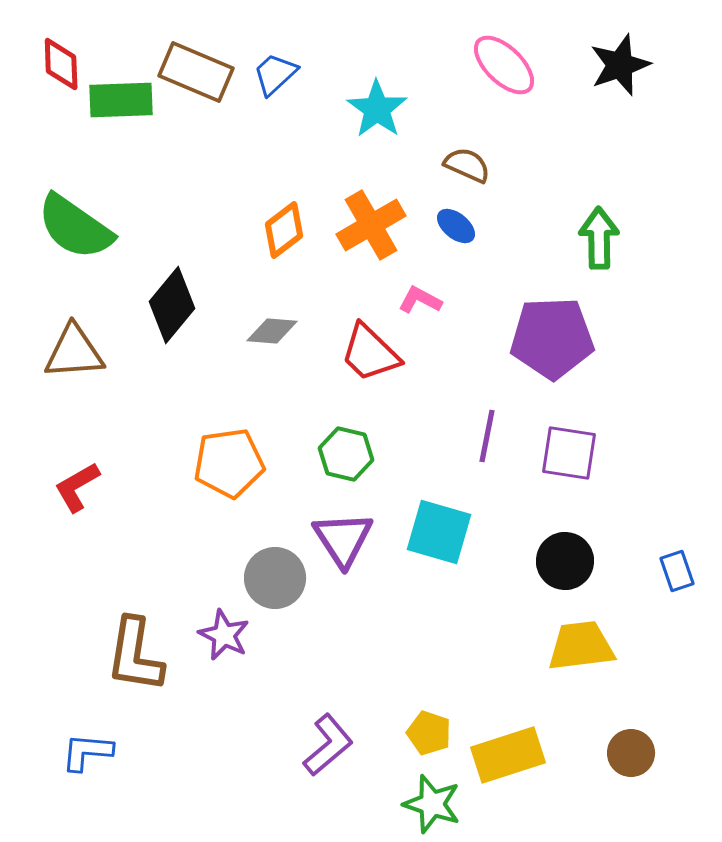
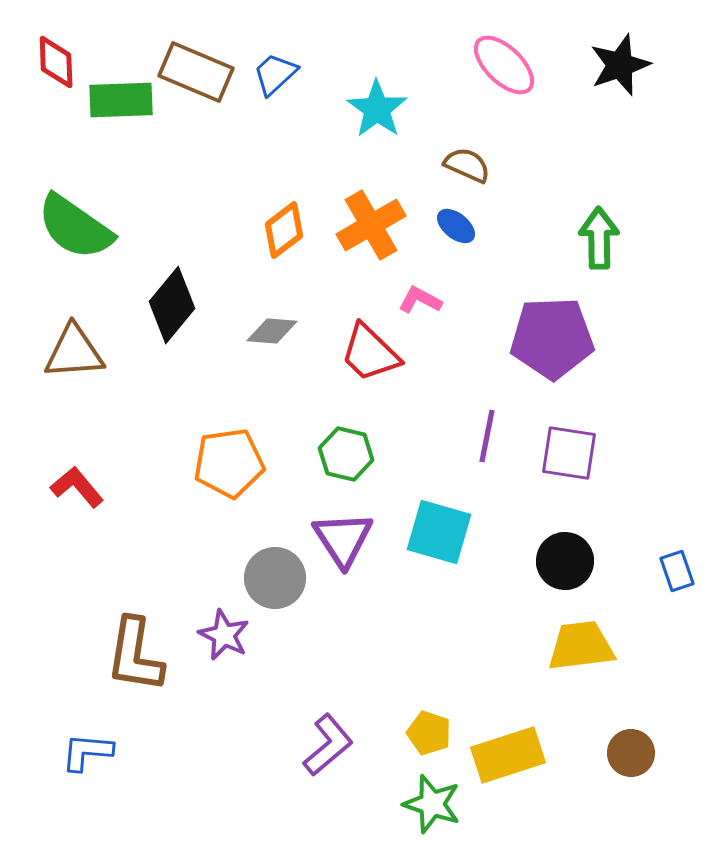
red diamond: moved 5 px left, 2 px up
red L-shape: rotated 80 degrees clockwise
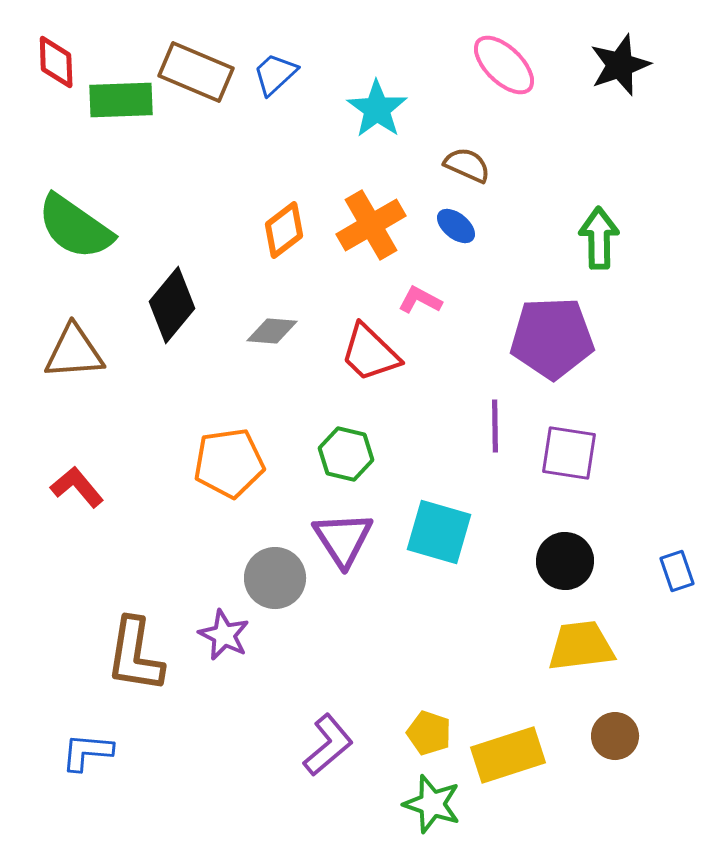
purple line: moved 8 px right, 10 px up; rotated 12 degrees counterclockwise
brown circle: moved 16 px left, 17 px up
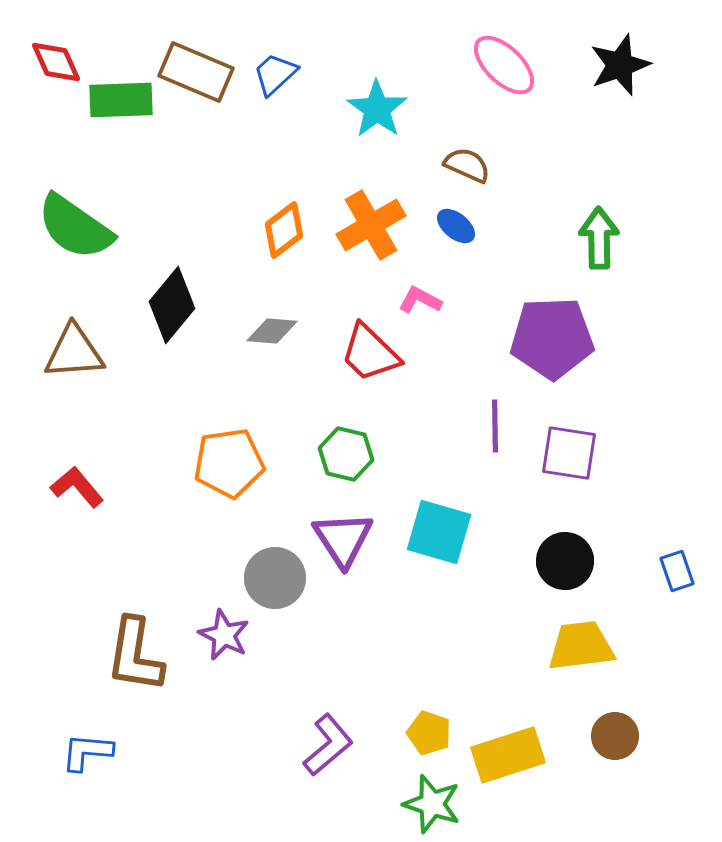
red diamond: rotated 22 degrees counterclockwise
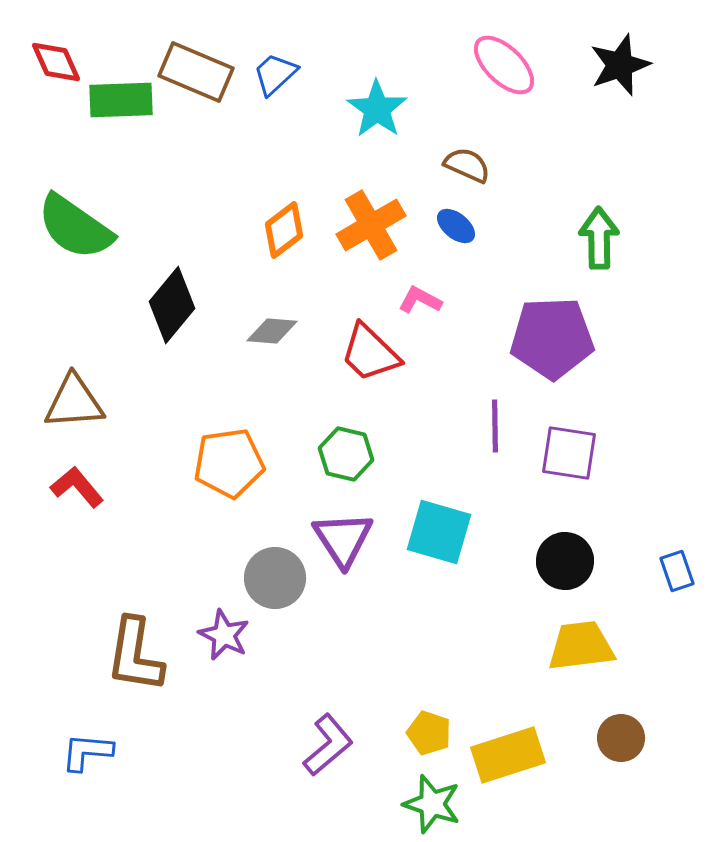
brown triangle: moved 50 px down
brown circle: moved 6 px right, 2 px down
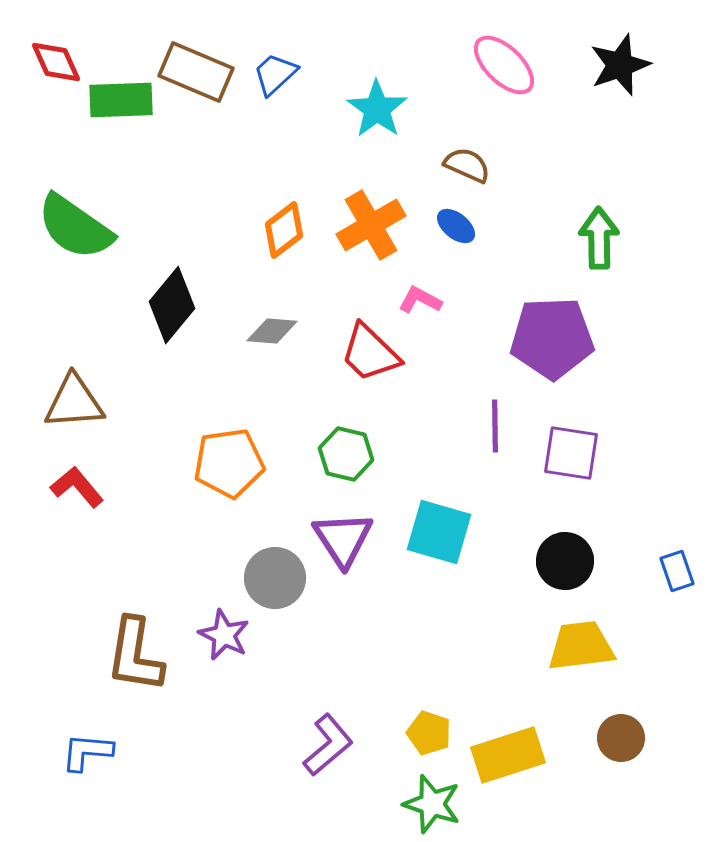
purple square: moved 2 px right
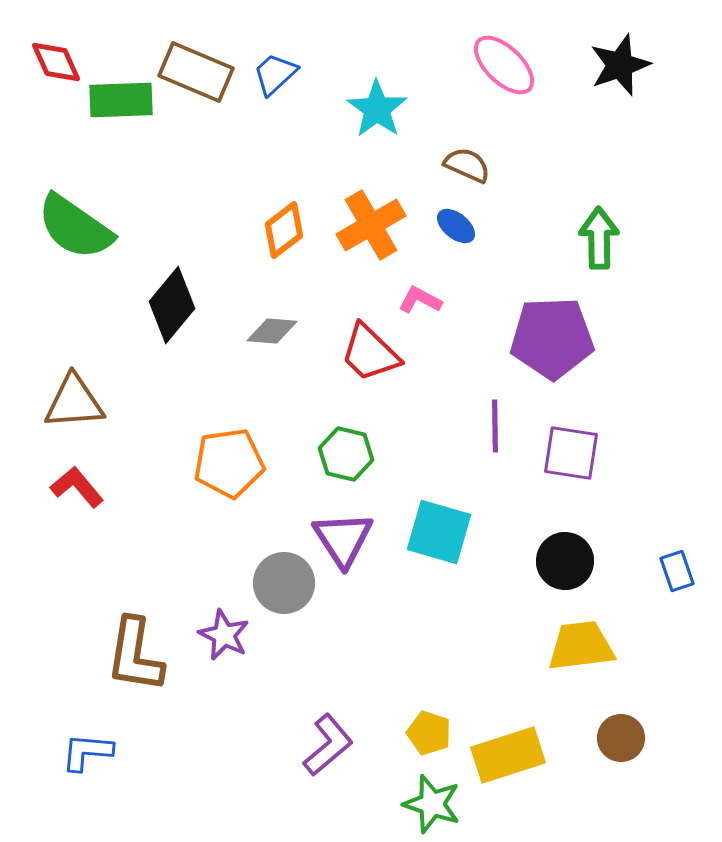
gray circle: moved 9 px right, 5 px down
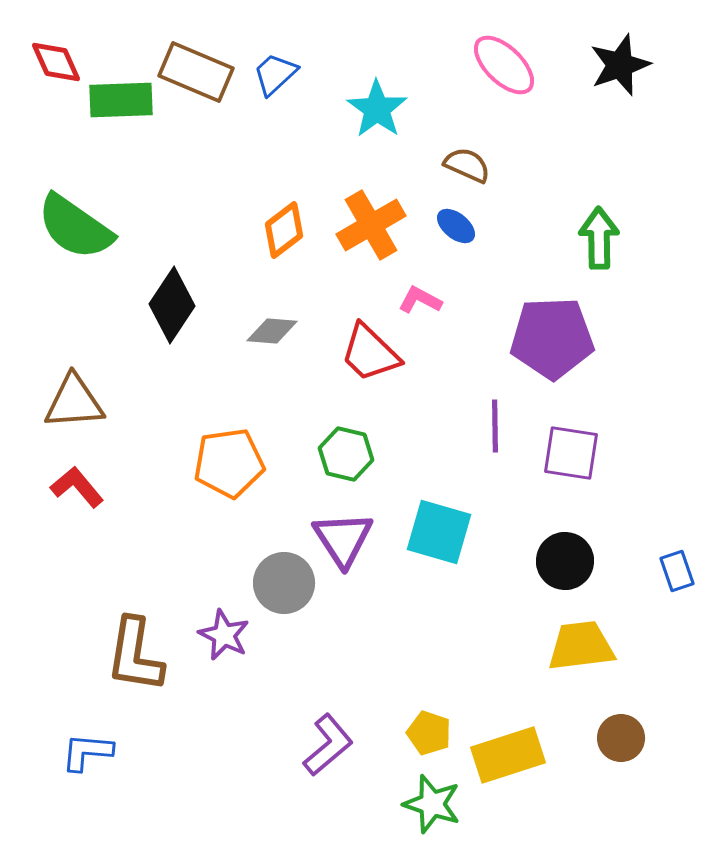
black diamond: rotated 6 degrees counterclockwise
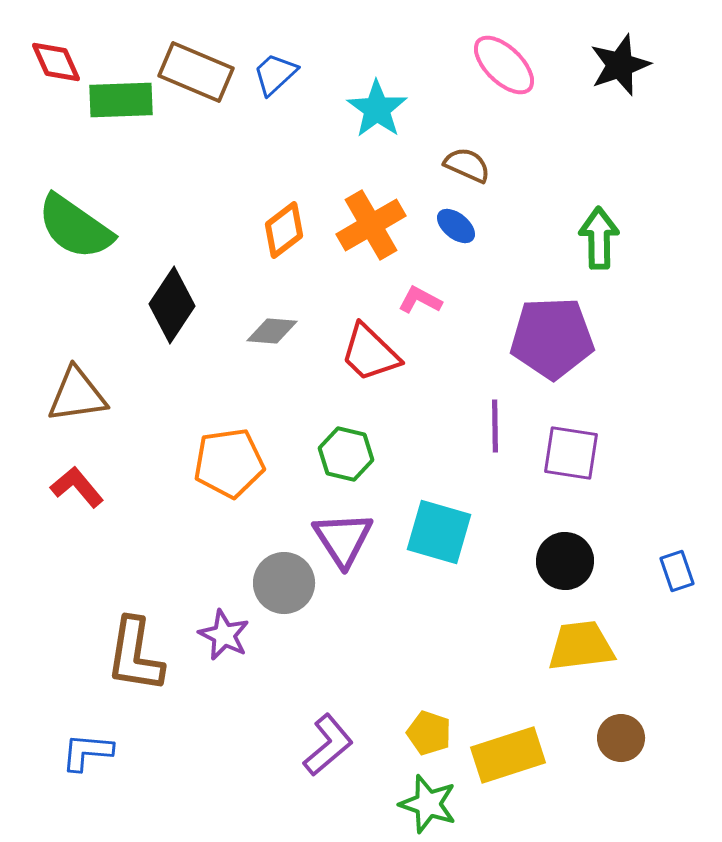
brown triangle: moved 3 px right, 7 px up; rotated 4 degrees counterclockwise
green star: moved 4 px left
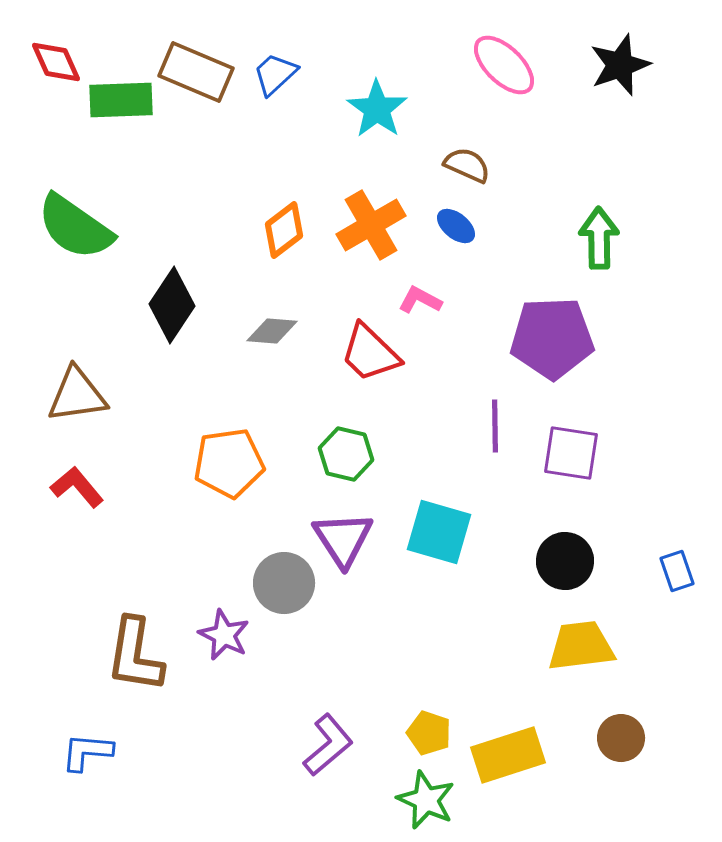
green star: moved 2 px left, 4 px up; rotated 6 degrees clockwise
